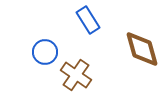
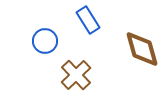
blue circle: moved 11 px up
brown cross: rotated 12 degrees clockwise
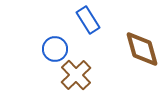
blue circle: moved 10 px right, 8 px down
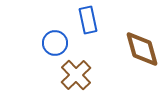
blue rectangle: rotated 20 degrees clockwise
blue circle: moved 6 px up
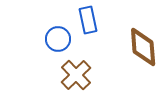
blue circle: moved 3 px right, 4 px up
brown diamond: moved 1 px right, 2 px up; rotated 12 degrees clockwise
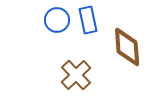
blue circle: moved 1 px left, 19 px up
brown diamond: moved 16 px left
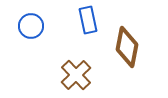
blue circle: moved 26 px left, 6 px down
brown diamond: rotated 15 degrees clockwise
